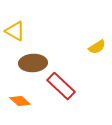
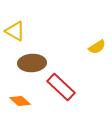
brown ellipse: moved 1 px left
red rectangle: moved 1 px down
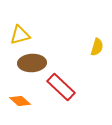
yellow triangle: moved 5 px right, 4 px down; rotated 45 degrees counterclockwise
yellow semicircle: rotated 42 degrees counterclockwise
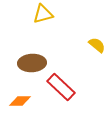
yellow triangle: moved 23 px right, 21 px up
yellow semicircle: moved 2 px up; rotated 66 degrees counterclockwise
orange diamond: rotated 40 degrees counterclockwise
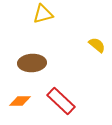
red rectangle: moved 14 px down
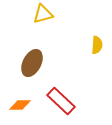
yellow semicircle: rotated 54 degrees clockwise
brown ellipse: rotated 60 degrees counterclockwise
orange diamond: moved 4 px down
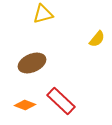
yellow semicircle: moved 6 px up; rotated 36 degrees clockwise
brown ellipse: rotated 40 degrees clockwise
orange diamond: moved 5 px right; rotated 20 degrees clockwise
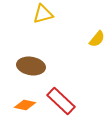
brown ellipse: moved 1 px left, 3 px down; rotated 32 degrees clockwise
orange diamond: rotated 10 degrees counterclockwise
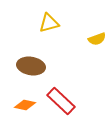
yellow triangle: moved 6 px right, 9 px down
yellow semicircle: rotated 30 degrees clockwise
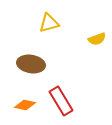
brown ellipse: moved 2 px up
red rectangle: rotated 16 degrees clockwise
